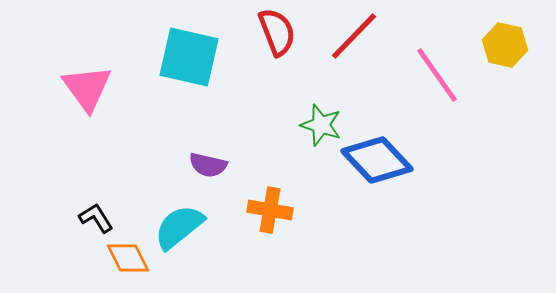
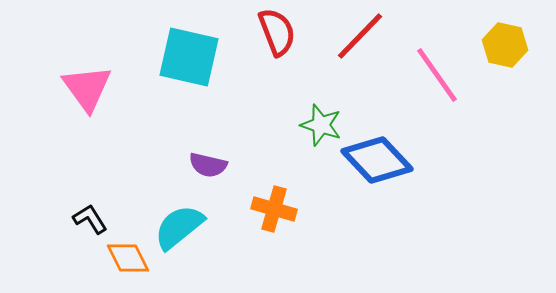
red line: moved 6 px right
orange cross: moved 4 px right, 1 px up; rotated 6 degrees clockwise
black L-shape: moved 6 px left, 1 px down
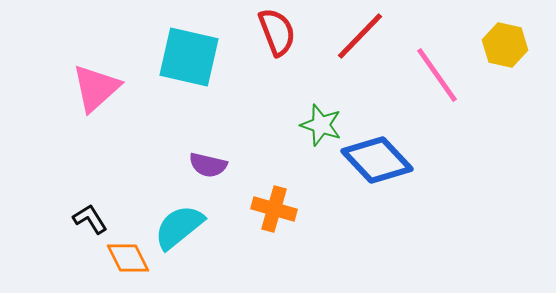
pink triangle: moved 9 px right; rotated 24 degrees clockwise
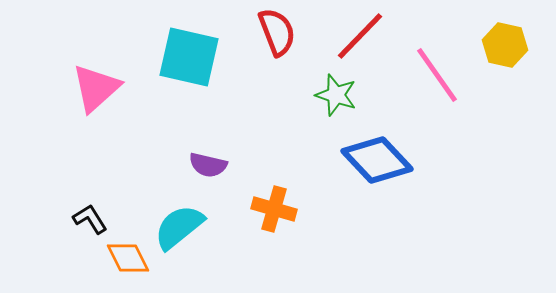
green star: moved 15 px right, 30 px up
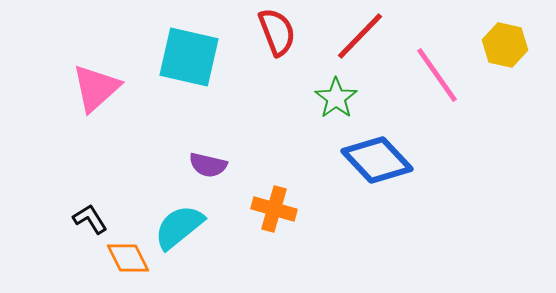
green star: moved 3 px down; rotated 18 degrees clockwise
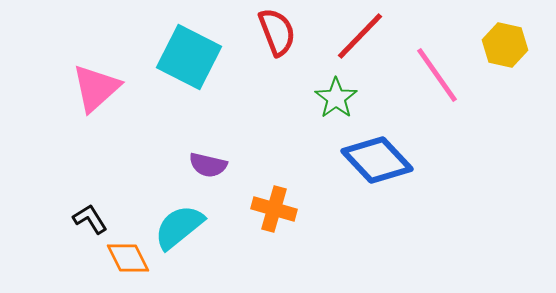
cyan square: rotated 14 degrees clockwise
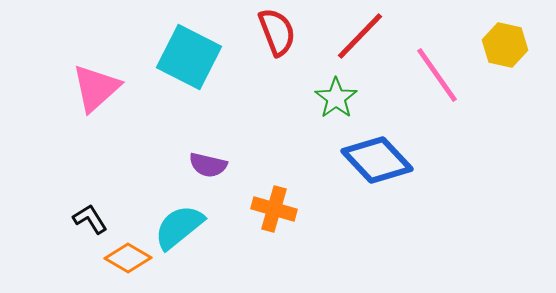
orange diamond: rotated 33 degrees counterclockwise
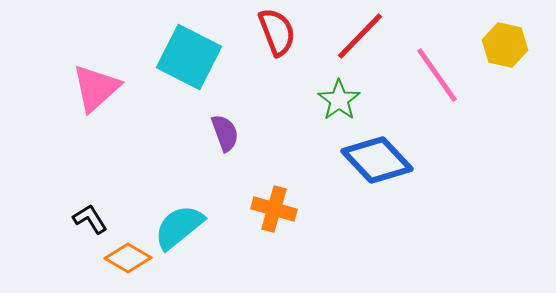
green star: moved 3 px right, 2 px down
purple semicircle: moved 17 px right, 32 px up; rotated 123 degrees counterclockwise
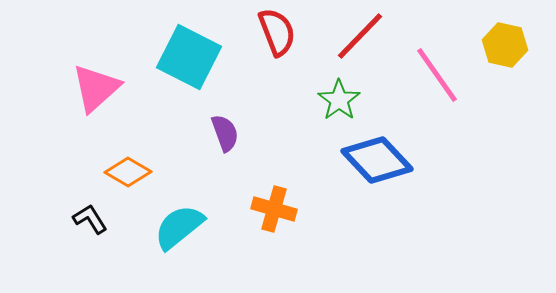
orange diamond: moved 86 px up
